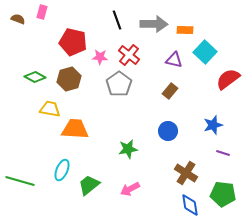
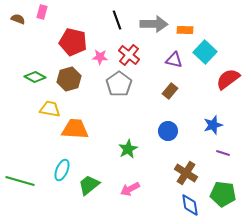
green star: rotated 18 degrees counterclockwise
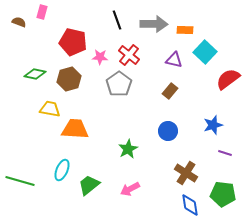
brown semicircle: moved 1 px right, 3 px down
green diamond: moved 3 px up; rotated 15 degrees counterclockwise
purple line: moved 2 px right
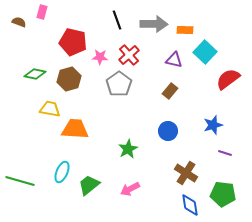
red cross: rotated 10 degrees clockwise
cyan ellipse: moved 2 px down
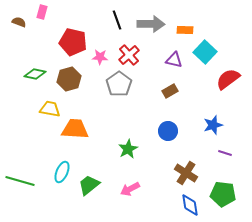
gray arrow: moved 3 px left
brown rectangle: rotated 21 degrees clockwise
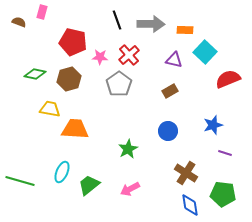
red semicircle: rotated 15 degrees clockwise
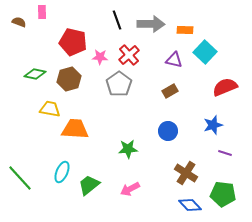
pink rectangle: rotated 16 degrees counterclockwise
red semicircle: moved 3 px left, 8 px down
green star: rotated 24 degrees clockwise
green line: moved 3 px up; rotated 32 degrees clockwise
blue diamond: rotated 35 degrees counterclockwise
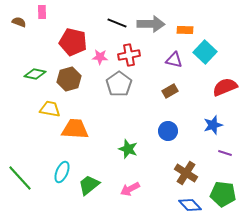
black line: moved 3 px down; rotated 48 degrees counterclockwise
red cross: rotated 30 degrees clockwise
green star: rotated 24 degrees clockwise
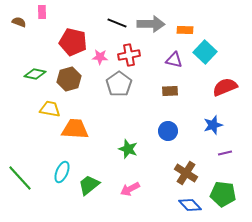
brown rectangle: rotated 28 degrees clockwise
purple line: rotated 32 degrees counterclockwise
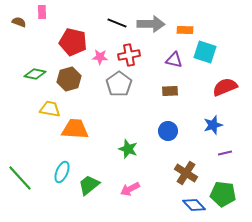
cyan square: rotated 25 degrees counterclockwise
blue diamond: moved 4 px right
